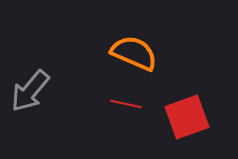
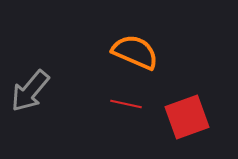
orange semicircle: moved 1 px right, 1 px up
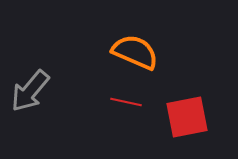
red line: moved 2 px up
red square: rotated 9 degrees clockwise
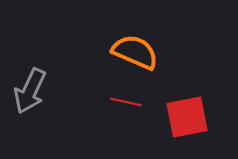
gray arrow: rotated 15 degrees counterclockwise
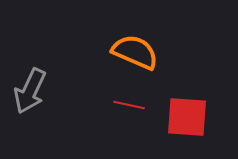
red line: moved 3 px right, 3 px down
red square: rotated 15 degrees clockwise
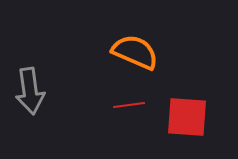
gray arrow: rotated 33 degrees counterclockwise
red line: rotated 20 degrees counterclockwise
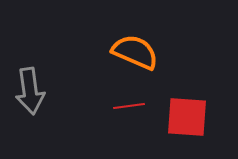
red line: moved 1 px down
